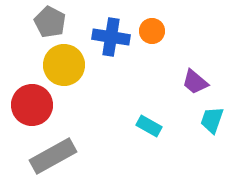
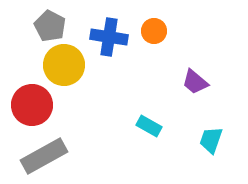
gray pentagon: moved 4 px down
orange circle: moved 2 px right
blue cross: moved 2 px left
cyan trapezoid: moved 1 px left, 20 px down
gray rectangle: moved 9 px left
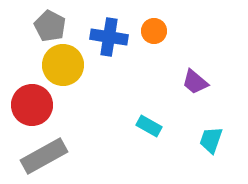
yellow circle: moved 1 px left
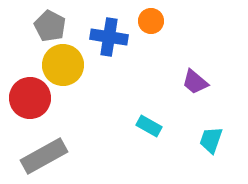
orange circle: moved 3 px left, 10 px up
red circle: moved 2 px left, 7 px up
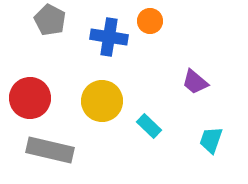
orange circle: moved 1 px left
gray pentagon: moved 6 px up
yellow circle: moved 39 px right, 36 px down
cyan rectangle: rotated 15 degrees clockwise
gray rectangle: moved 6 px right, 6 px up; rotated 42 degrees clockwise
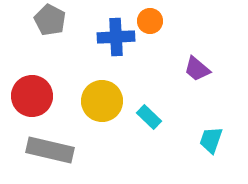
blue cross: moved 7 px right; rotated 12 degrees counterclockwise
purple trapezoid: moved 2 px right, 13 px up
red circle: moved 2 px right, 2 px up
cyan rectangle: moved 9 px up
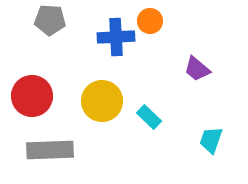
gray pentagon: rotated 24 degrees counterclockwise
gray rectangle: rotated 15 degrees counterclockwise
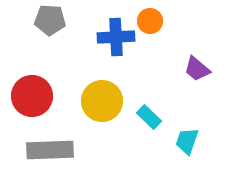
cyan trapezoid: moved 24 px left, 1 px down
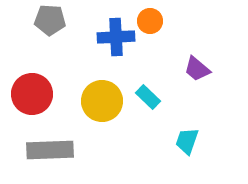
red circle: moved 2 px up
cyan rectangle: moved 1 px left, 20 px up
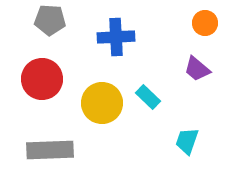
orange circle: moved 55 px right, 2 px down
red circle: moved 10 px right, 15 px up
yellow circle: moved 2 px down
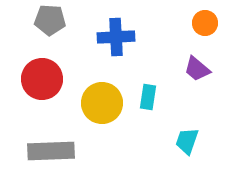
cyan rectangle: rotated 55 degrees clockwise
gray rectangle: moved 1 px right, 1 px down
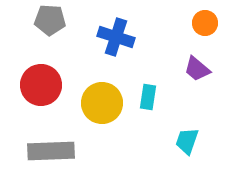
blue cross: rotated 21 degrees clockwise
red circle: moved 1 px left, 6 px down
